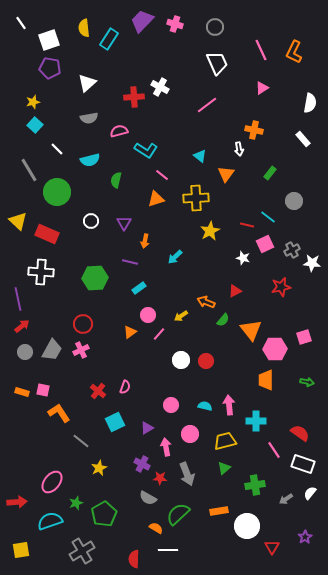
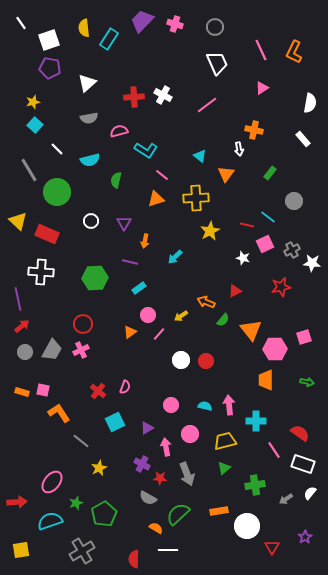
white cross at (160, 87): moved 3 px right, 8 px down
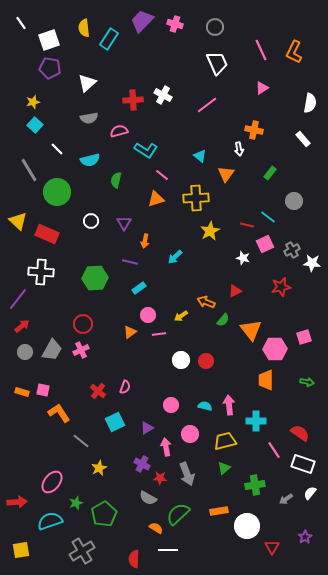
red cross at (134, 97): moved 1 px left, 3 px down
purple line at (18, 299): rotated 50 degrees clockwise
pink line at (159, 334): rotated 40 degrees clockwise
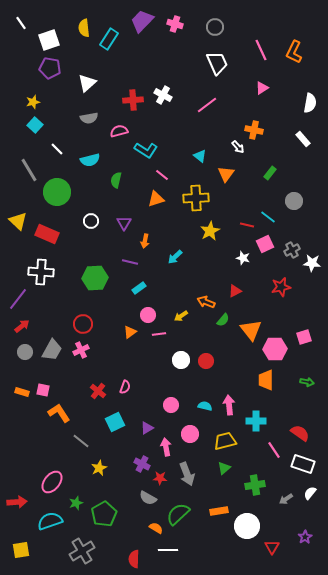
white arrow at (239, 149): moved 1 px left, 2 px up; rotated 32 degrees counterclockwise
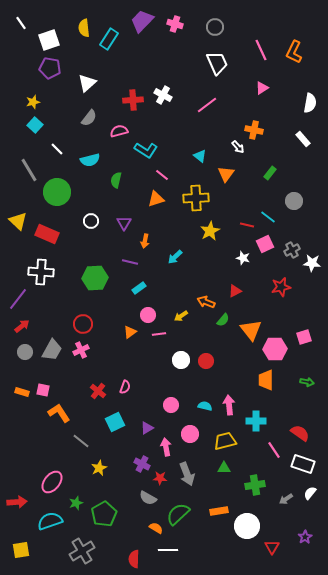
gray semicircle at (89, 118): rotated 42 degrees counterclockwise
green triangle at (224, 468): rotated 40 degrees clockwise
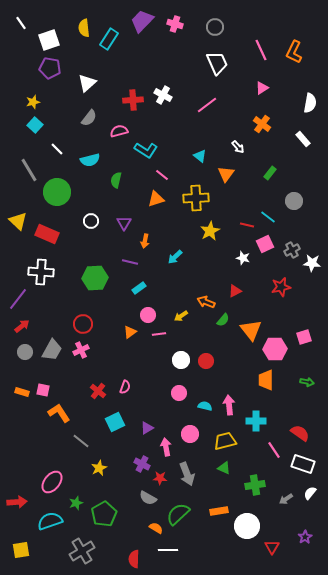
orange cross at (254, 130): moved 8 px right, 6 px up; rotated 24 degrees clockwise
pink circle at (171, 405): moved 8 px right, 12 px up
green triangle at (224, 468): rotated 24 degrees clockwise
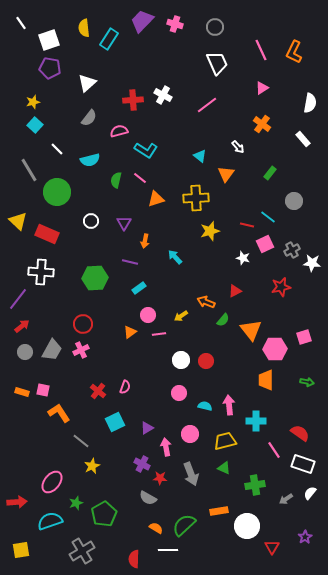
pink line at (162, 175): moved 22 px left, 3 px down
yellow star at (210, 231): rotated 12 degrees clockwise
cyan arrow at (175, 257): rotated 91 degrees clockwise
yellow star at (99, 468): moved 7 px left, 2 px up
gray arrow at (187, 474): moved 4 px right
green semicircle at (178, 514): moved 6 px right, 11 px down
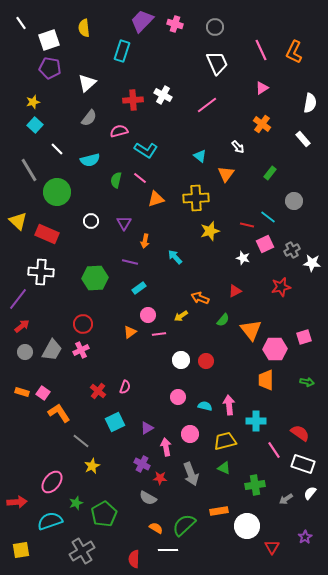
cyan rectangle at (109, 39): moved 13 px right, 12 px down; rotated 15 degrees counterclockwise
orange arrow at (206, 302): moved 6 px left, 4 px up
pink square at (43, 390): moved 3 px down; rotated 24 degrees clockwise
pink circle at (179, 393): moved 1 px left, 4 px down
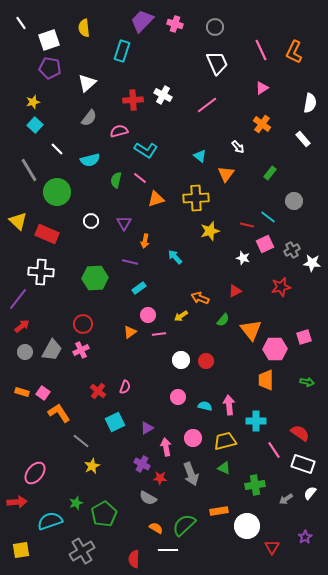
pink circle at (190, 434): moved 3 px right, 4 px down
pink ellipse at (52, 482): moved 17 px left, 9 px up
